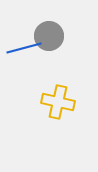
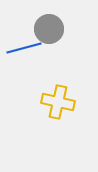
gray circle: moved 7 px up
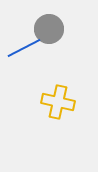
blue line: rotated 12 degrees counterclockwise
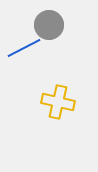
gray circle: moved 4 px up
